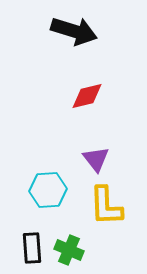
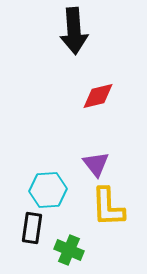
black arrow: rotated 69 degrees clockwise
red diamond: moved 11 px right
purple triangle: moved 5 px down
yellow L-shape: moved 2 px right, 1 px down
black rectangle: moved 20 px up; rotated 12 degrees clockwise
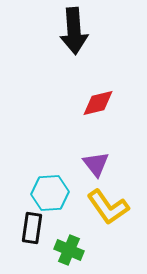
red diamond: moved 7 px down
cyan hexagon: moved 2 px right, 3 px down
yellow L-shape: rotated 33 degrees counterclockwise
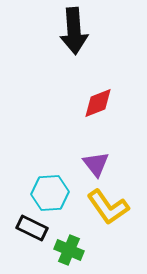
red diamond: rotated 8 degrees counterclockwise
black rectangle: rotated 72 degrees counterclockwise
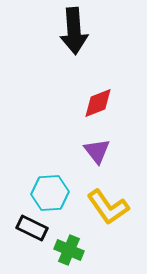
purple triangle: moved 1 px right, 13 px up
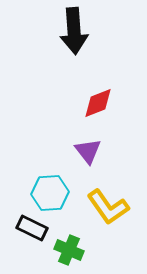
purple triangle: moved 9 px left
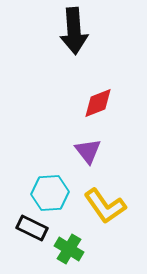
yellow L-shape: moved 3 px left, 1 px up
green cross: moved 1 px up; rotated 8 degrees clockwise
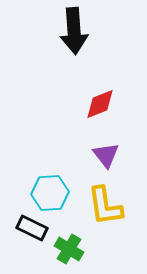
red diamond: moved 2 px right, 1 px down
purple triangle: moved 18 px right, 4 px down
yellow L-shape: rotated 27 degrees clockwise
